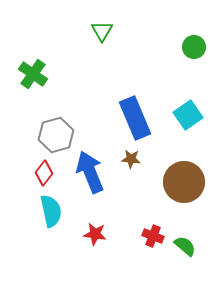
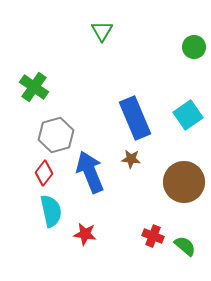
green cross: moved 1 px right, 13 px down
red star: moved 10 px left
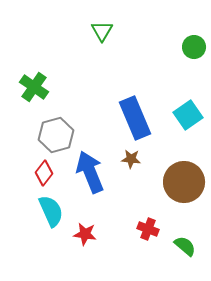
cyan semicircle: rotated 12 degrees counterclockwise
red cross: moved 5 px left, 7 px up
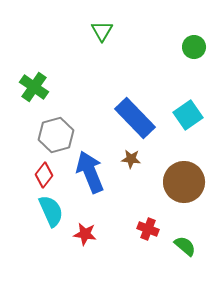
blue rectangle: rotated 21 degrees counterclockwise
red diamond: moved 2 px down
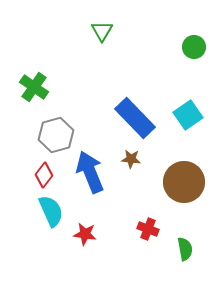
green semicircle: moved 3 px down; rotated 40 degrees clockwise
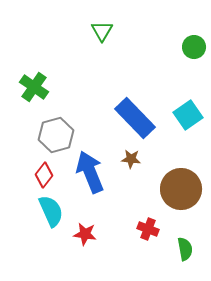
brown circle: moved 3 px left, 7 px down
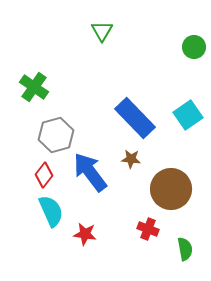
blue arrow: rotated 15 degrees counterclockwise
brown circle: moved 10 px left
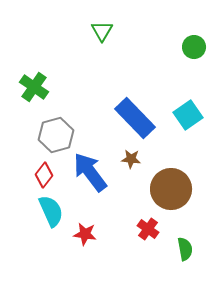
red cross: rotated 15 degrees clockwise
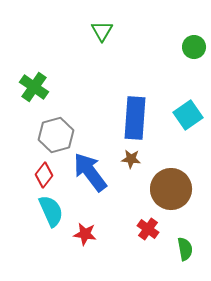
blue rectangle: rotated 48 degrees clockwise
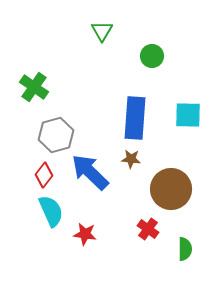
green circle: moved 42 px left, 9 px down
cyan square: rotated 36 degrees clockwise
blue arrow: rotated 9 degrees counterclockwise
green semicircle: rotated 10 degrees clockwise
